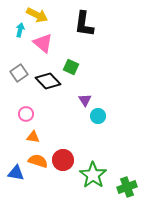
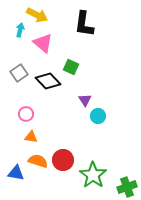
orange triangle: moved 2 px left
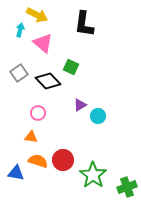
purple triangle: moved 5 px left, 5 px down; rotated 32 degrees clockwise
pink circle: moved 12 px right, 1 px up
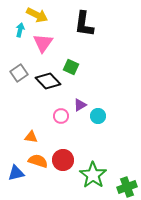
pink triangle: rotated 25 degrees clockwise
pink circle: moved 23 px right, 3 px down
blue triangle: rotated 24 degrees counterclockwise
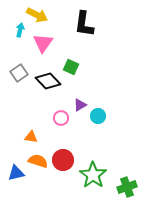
pink circle: moved 2 px down
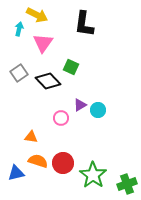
cyan arrow: moved 1 px left, 1 px up
cyan circle: moved 6 px up
red circle: moved 3 px down
green cross: moved 3 px up
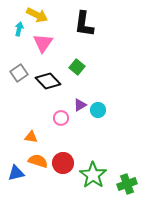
green square: moved 6 px right; rotated 14 degrees clockwise
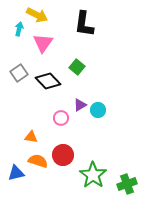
red circle: moved 8 px up
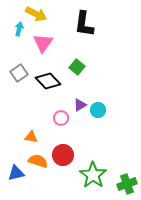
yellow arrow: moved 1 px left, 1 px up
